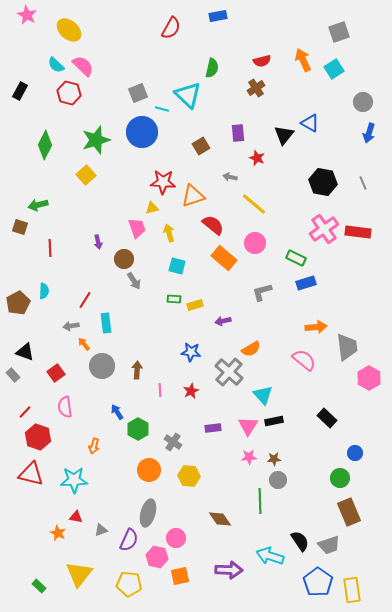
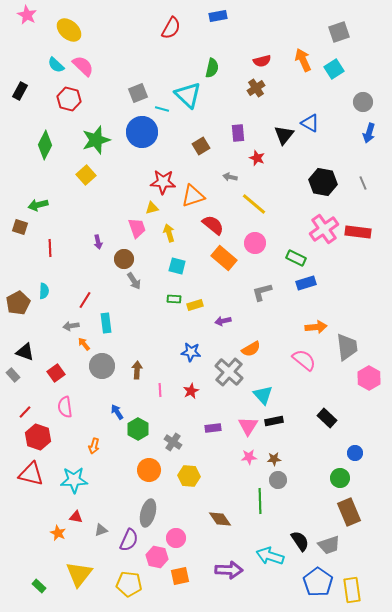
red hexagon at (69, 93): moved 6 px down
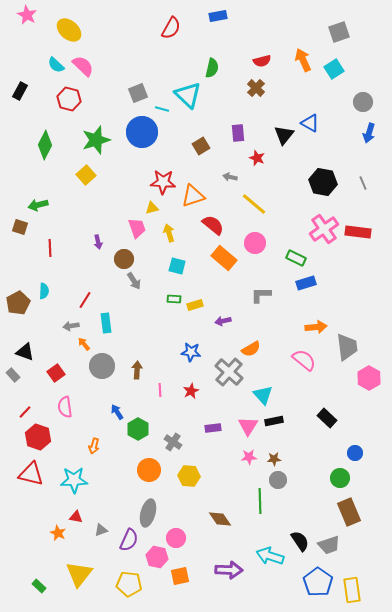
brown cross at (256, 88): rotated 12 degrees counterclockwise
gray L-shape at (262, 292): moved 1 px left, 3 px down; rotated 15 degrees clockwise
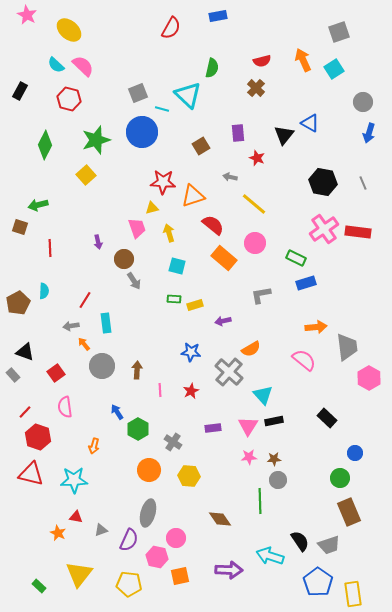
gray L-shape at (261, 295): rotated 10 degrees counterclockwise
yellow rectangle at (352, 590): moved 1 px right, 4 px down
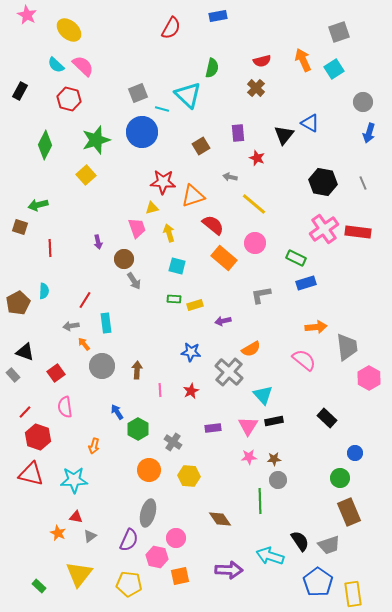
gray triangle at (101, 530): moved 11 px left, 6 px down; rotated 16 degrees counterclockwise
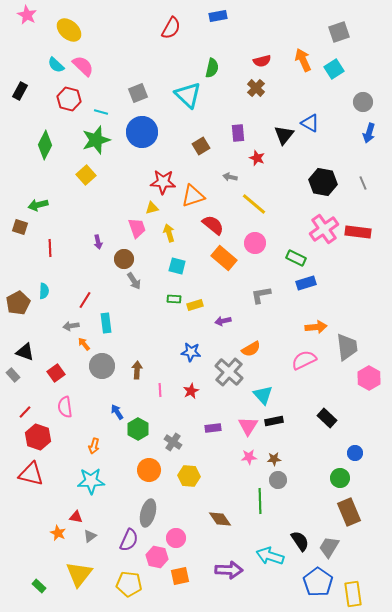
cyan line at (162, 109): moved 61 px left, 3 px down
pink semicircle at (304, 360): rotated 65 degrees counterclockwise
cyan star at (74, 480): moved 17 px right, 1 px down
gray trapezoid at (329, 545): moved 2 px down; rotated 140 degrees clockwise
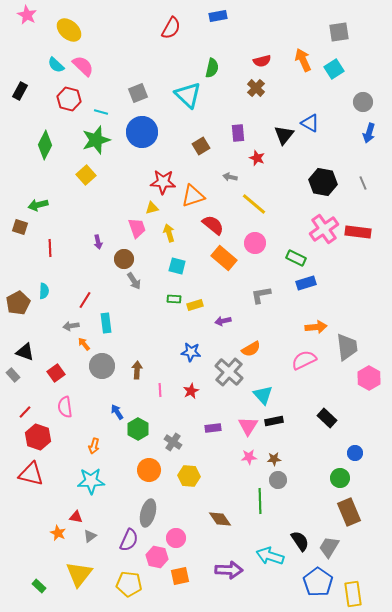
gray square at (339, 32): rotated 10 degrees clockwise
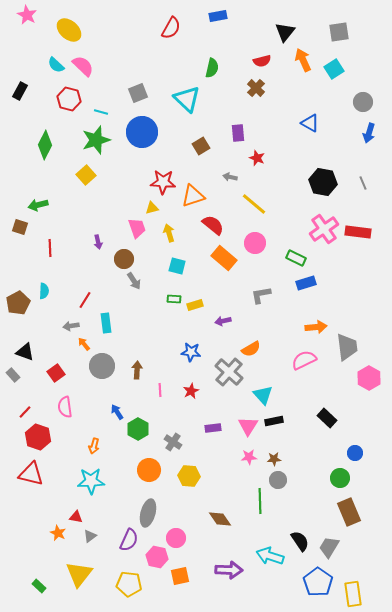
cyan triangle at (188, 95): moved 1 px left, 4 px down
black triangle at (284, 135): moved 1 px right, 103 px up
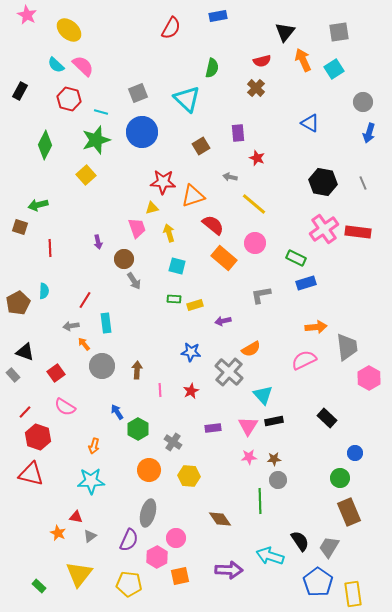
pink semicircle at (65, 407): rotated 50 degrees counterclockwise
pink hexagon at (157, 557): rotated 20 degrees clockwise
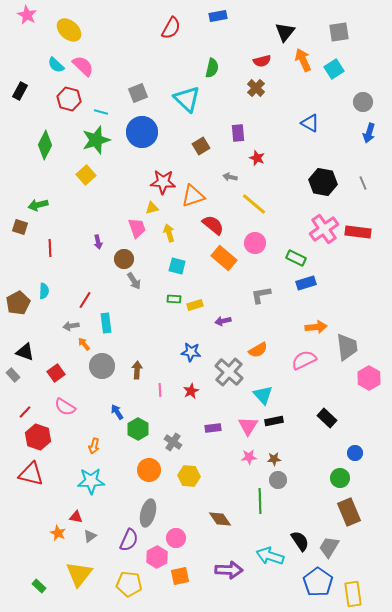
orange semicircle at (251, 349): moved 7 px right, 1 px down
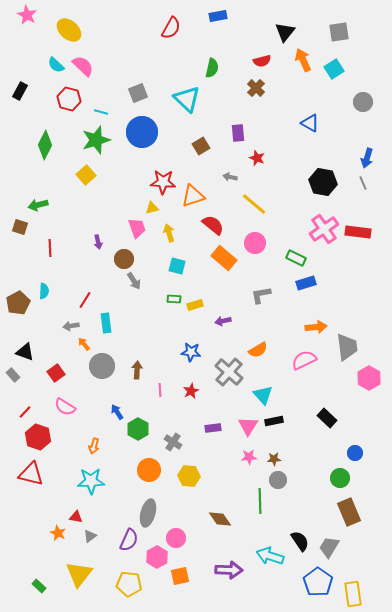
blue arrow at (369, 133): moved 2 px left, 25 px down
